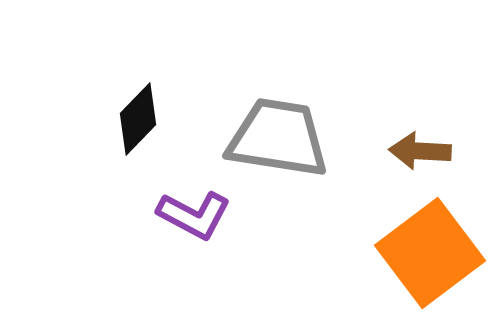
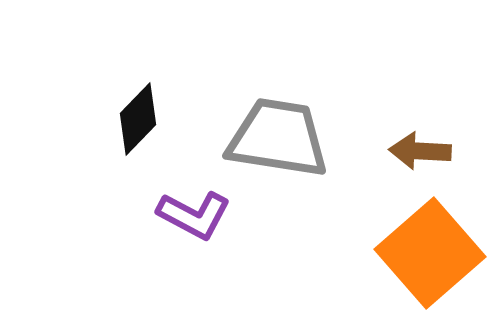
orange square: rotated 4 degrees counterclockwise
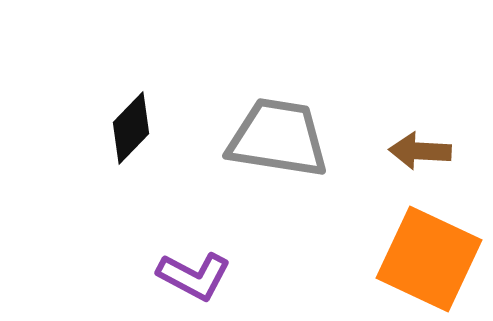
black diamond: moved 7 px left, 9 px down
purple L-shape: moved 61 px down
orange square: moved 1 px left, 6 px down; rotated 24 degrees counterclockwise
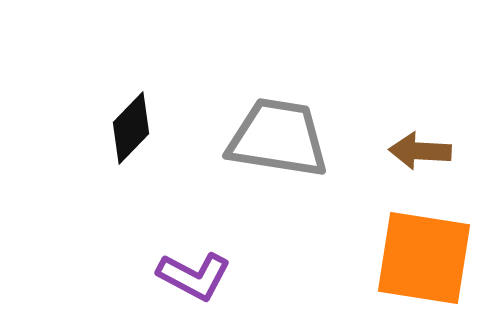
orange square: moved 5 px left, 1 px up; rotated 16 degrees counterclockwise
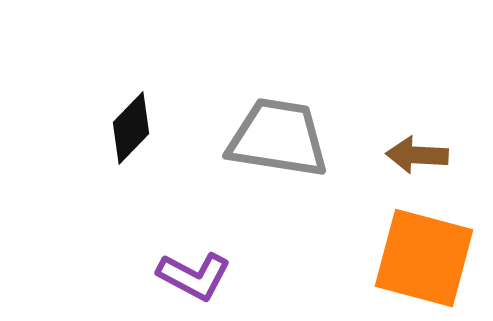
brown arrow: moved 3 px left, 4 px down
orange square: rotated 6 degrees clockwise
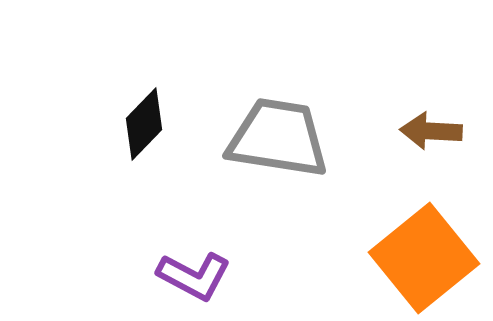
black diamond: moved 13 px right, 4 px up
brown arrow: moved 14 px right, 24 px up
orange square: rotated 36 degrees clockwise
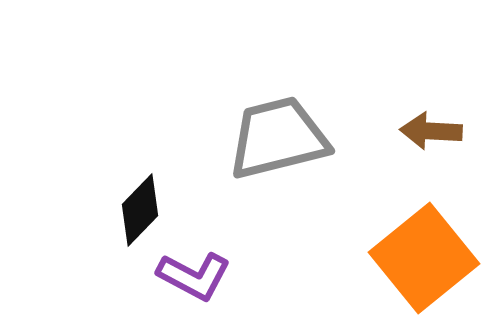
black diamond: moved 4 px left, 86 px down
gray trapezoid: rotated 23 degrees counterclockwise
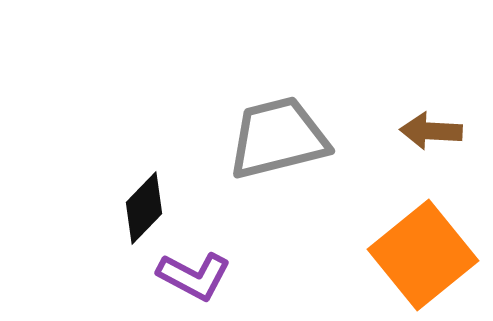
black diamond: moved 4 px right, 2 px up
orange square: moved 1 px left, 3 px up
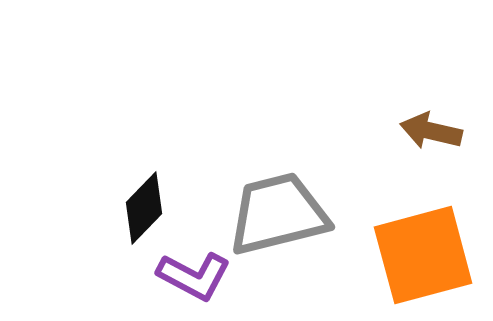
brown arrow: rotated 10 degrees clockwise
gray trapezoid: moved 76 px down
orange square: rotated 24 degrees clockwise
